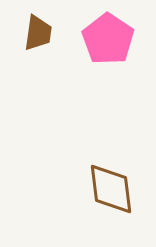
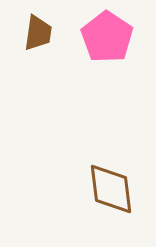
pink pentagon: moved 1 px left, 2 px up
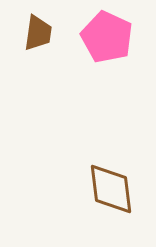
pink pentagon: rotated 9 degrees counterclockwise
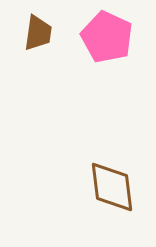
brown diamond: moved 1 px right, 2 px up
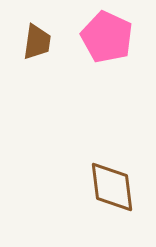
brown trapezoid: moved 1 px left, 9 px down
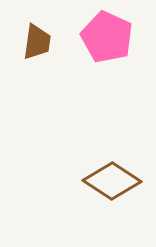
brown diamond: moved 6 px up; rotated 50 degrees counterclockwise
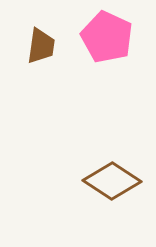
brown trapezoid: moved 4 px right, 4 px down
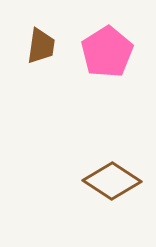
pink pentagon: moved 15 px down; rotated 15 degrees clockwise
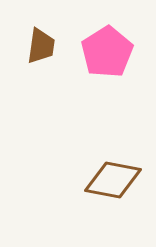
brown diamond: moved 1 px right, 1 px up; rotated 22 degrees counterclockwise
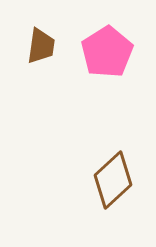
brown diamond: rotated 54 degrees counterclockwise
